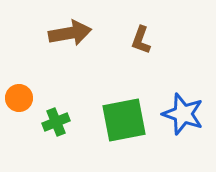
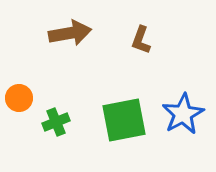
blue star: rotated 24 degrees clockwise
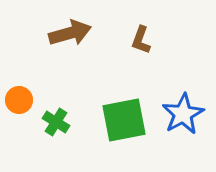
brown arrow: rotated 6 degrees counterclockwise
orange circle: moved 2 px down
green cross: rotated 36 degrees counterclockwise
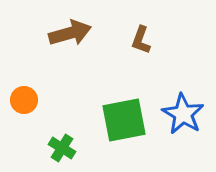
orange circle: moved 5 px right
blue star: rotated 12 degrees counterclockwise
green cross: moved 6 px right, 26 px down
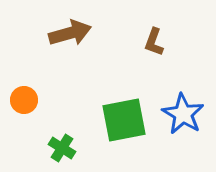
brown L-shape: moved 13 px right, 2 px down
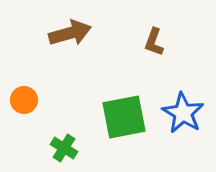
blue star: moved 1 px up
green square: moved 3 px up
green cross: moved 2 px right
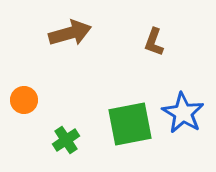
green square: moved 6 px right, 7 px down
green cross: moved 2 px right, 8 px up; rotated 24 degrees clockwise
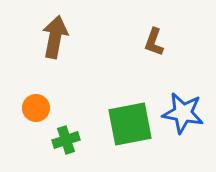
brown arrow: moved 15 px left, 4 px down; rotated 63 degrees counterclockwise
orange circle: moved 12 px right, 8 px down
blue star: rotated 21 degrees counterclockwise
green cross: rotated 16 degrees clockwise
